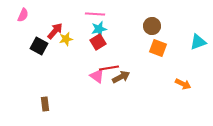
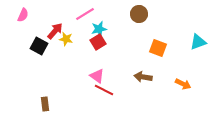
pink line: moved 10 px left; rotated 36 degrees counterclockwise
brown circle: moved 13 px left, 12 px up
yellow star: rotated 24 degrees clockwise
red line: moved 5 px left, 22 px down; rotated 36 degrees clockwise
brown arrow: moved 22 px right; rotated 144 degrees counterclockwise
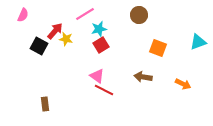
brown circle: moved 1 px down
red square: moved 3 px right, 3 px down
